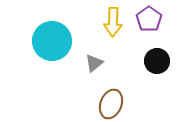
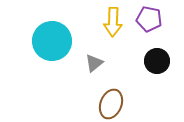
purple pentagon: rotated 25 degrees counterclockwise
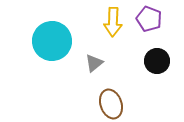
purple pentagon: rotated 10 degrees clockwise
brown ellipse: rotated 40 degrees counterclockwise
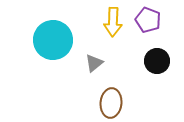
purple pentagon: moved 1 px left, 1 px down
cyan circle: moved 1 px right, 1 px up
brown ellipse: moved 1 px up; rotated 24 degrees clockwise
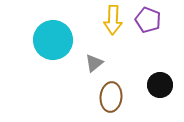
yellow arrow: moved 2 px up
black circle: moved 3 px right, 24 px down
brown ellipse: moved 6 px up
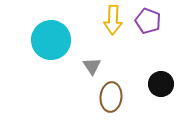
purple pentagon: moved 1 px down
cyan circle: moved 2 px left
gray triangle: moved 2 px left, 3 px down; rotated 24 degrees counterclockwise
black circle: moved 1 px right, 1 px up
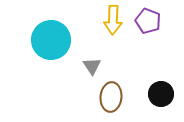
black circle: moved 10 px down
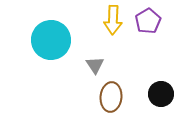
purple pentagon: rotated 20 degrees clockwise
gray triangle: moved 3 px right, 1 px up
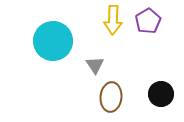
cyan circle: moved 2 px right, 1 px down
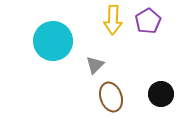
gray triangle: rotated 18 degrees clockwise
brown ellipse: rotated 24 degrees counterclockwise
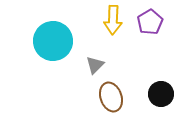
purple pentagon: moved 2 px right, 1 px down
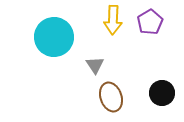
cyan circle: moved 1 px right, 4 px up
gray triangle: rotated 18 degrees counterclockwise
black circle: moved 1 px right, 1 px up
